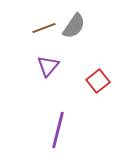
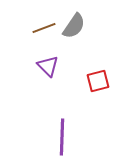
purple triangle: rotated 25 degrees counterclockwise
red square: rotated 25 degrees clockwise
purple line: moved 4 px right, 7 px down; rotated 12 degrees counterclockwise
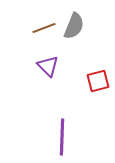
gray semicircle: rotated 12 degrees counterclockwise
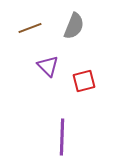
brown line: moved 14 px left
red square: moved 14 px left
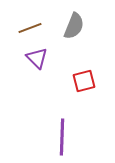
purple triangle: moved 11 px left, 8 px up
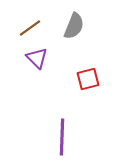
brown line: rotated 15 degrees counterclockwise
red square: moved 4 px right, 2 px up
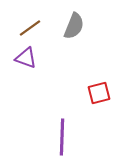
purple triangle: moved 11 px left; rotated 25 degrees counterclockwise
red square: moved 11 px right, 14 px down
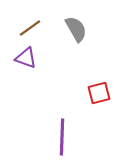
gray semicircle: moved 2 px right, 3 px down; rotated 52 degrees counterclockwise
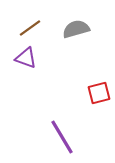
gray semicircle: rotated 76 degrees counterclockwise
purple line: rotated 33 degrees counterclockwise
